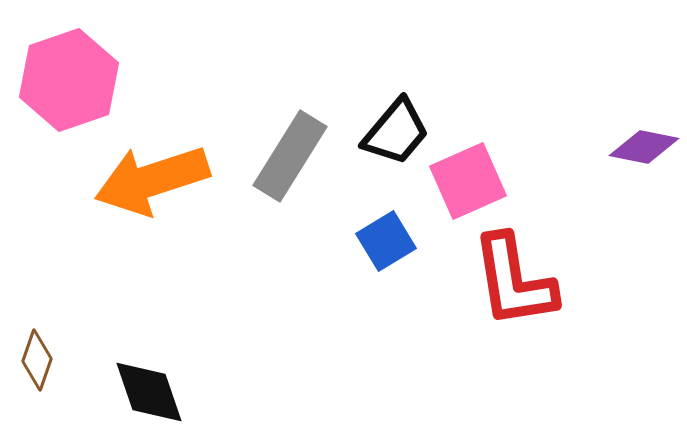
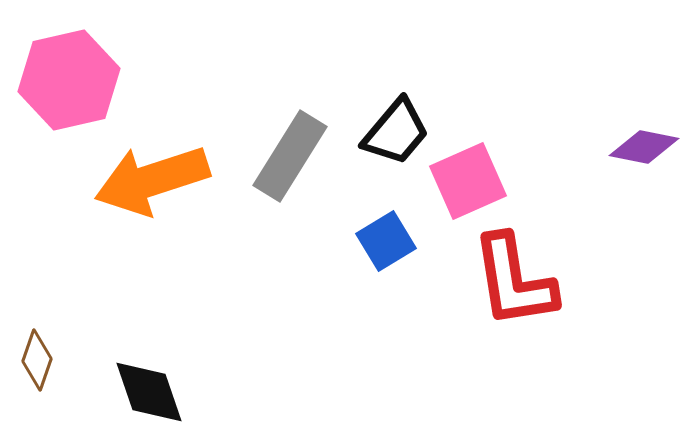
pink hexagon: rotated 6 degrees clockwise
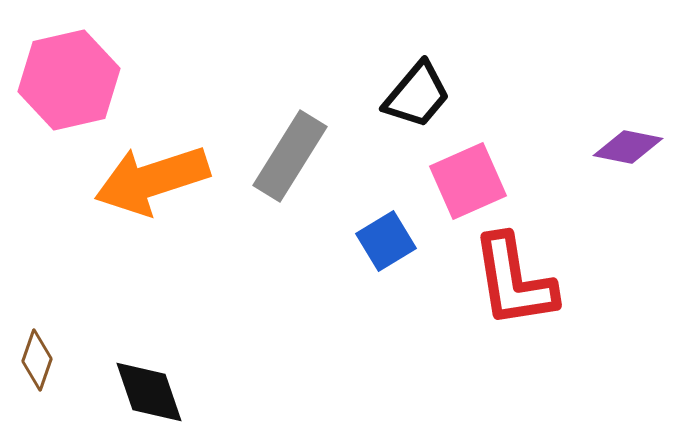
black trapezoid: moved 21 px right, 37 px up
purple diamond: moved 16 px left
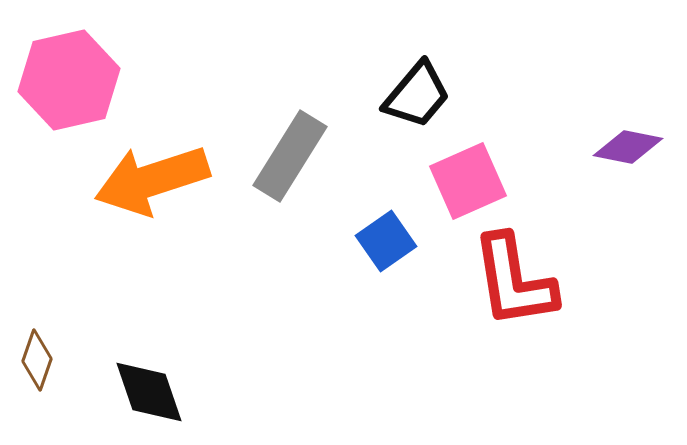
blue square: rotated 4 degrees counterclockwise
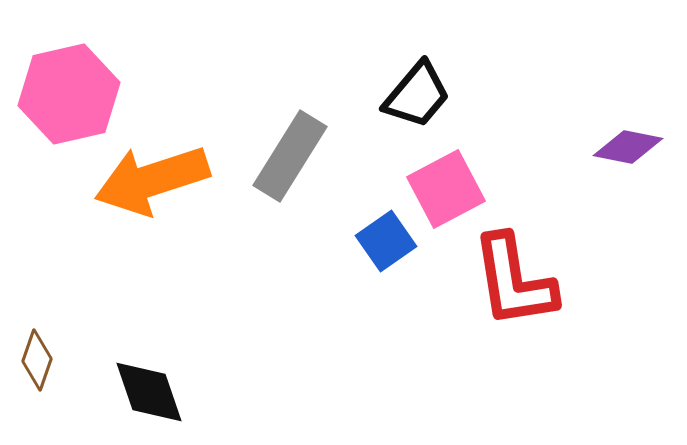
pink hexagon: moved 14 px down
pink square: moved 22 px left, 8 px down; rotated 4 degrees counterclockwise
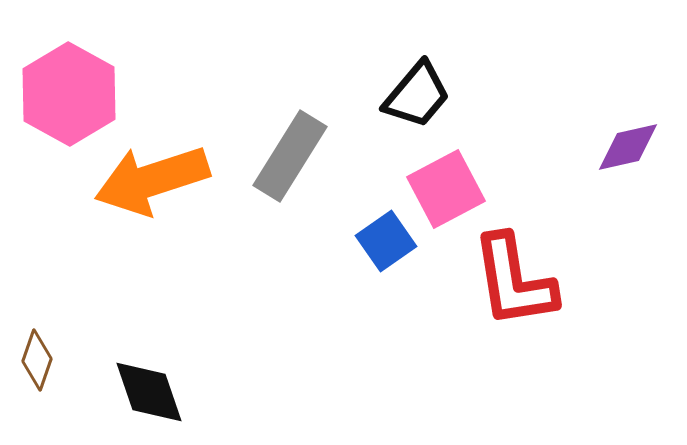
pink hexagon: rotated 18 degrees counterclockwise
purple diamond: rotated 24 degrees counterclockwise
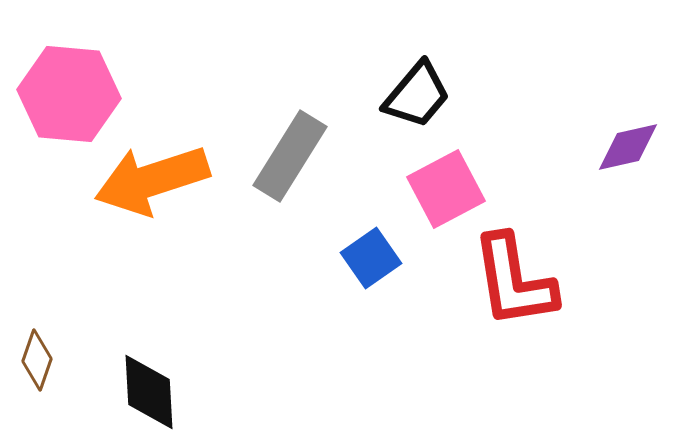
pink hexagon: rotated 24 degrees counterclockwise
blue square: moved 15 px left, 17 px down
black diamond: rotated 16 degrees clockwise
